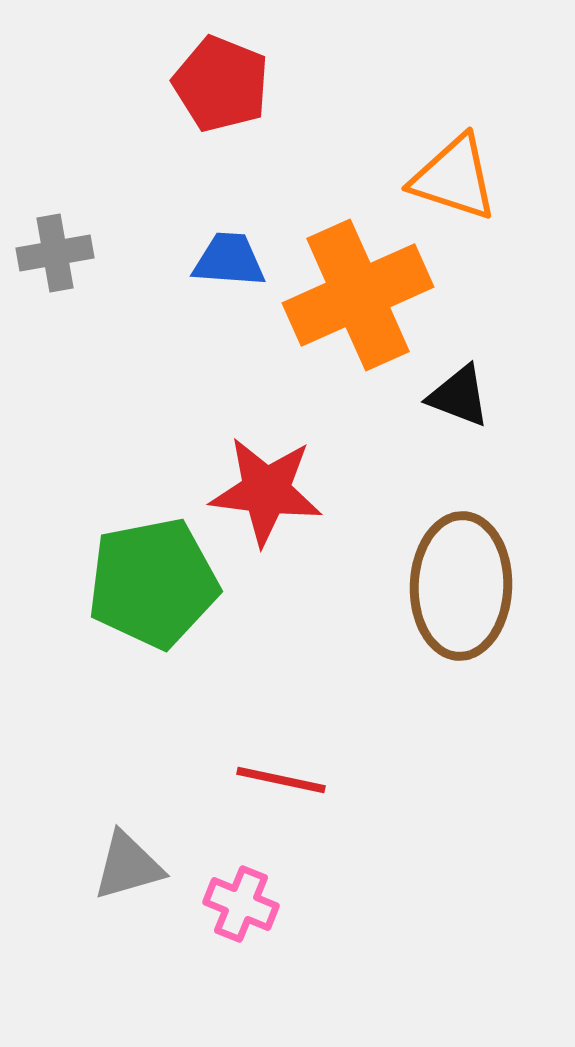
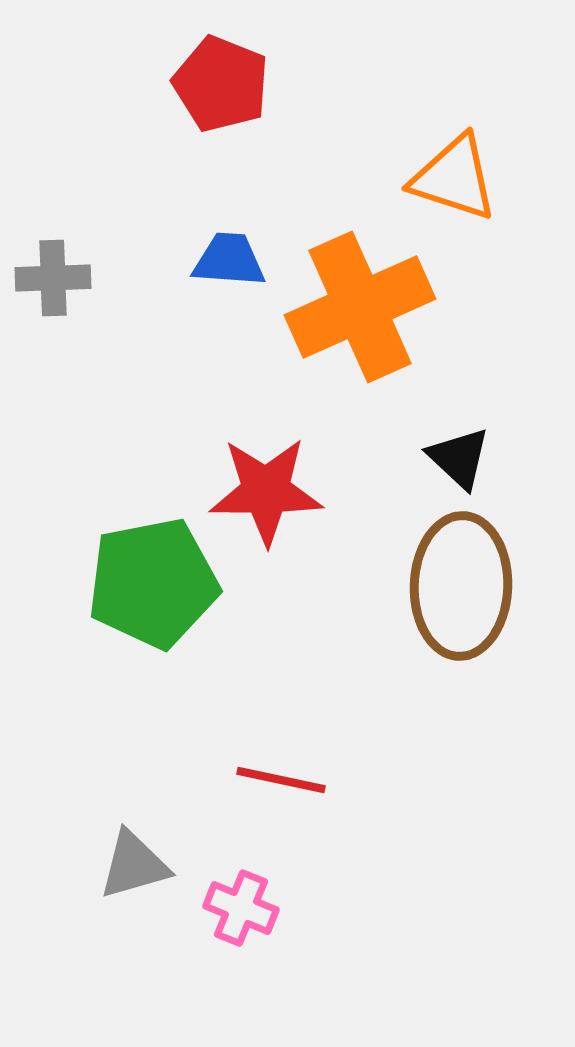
gray cross: moved 2 px left, 25 px down; rotated 8 degrees clockwise
orange cross: moved 2 px right, 12 px down
black triangle: moved 62 px down; rotated 22 degrees clockwise
red star: rotated 7 degrees counterclockwise
gray triangle: moved 6 px right, 1 px up
pink cross: moved 4 px down
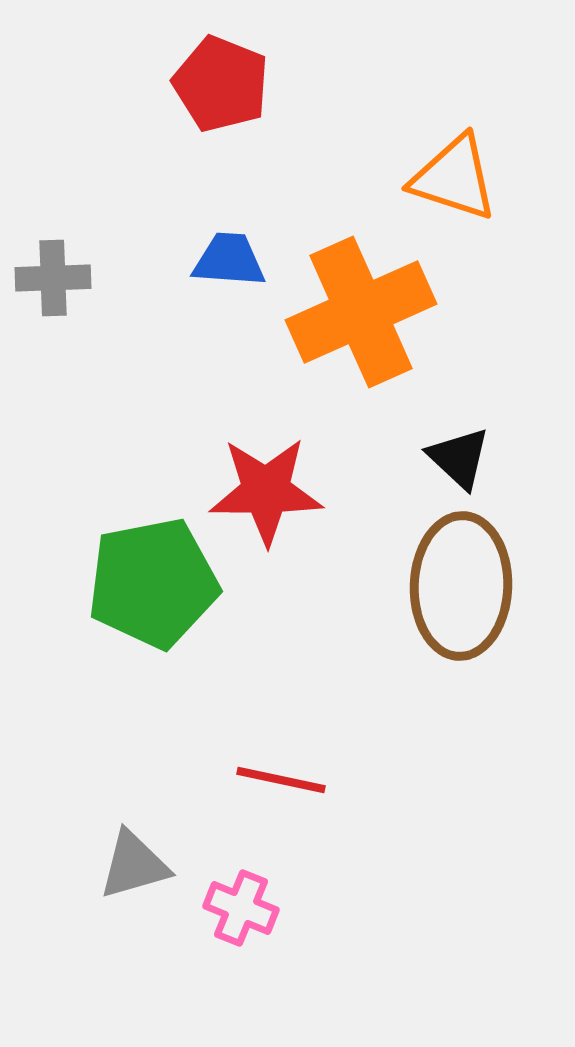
orange cross: moved 1 px right, 5 px down
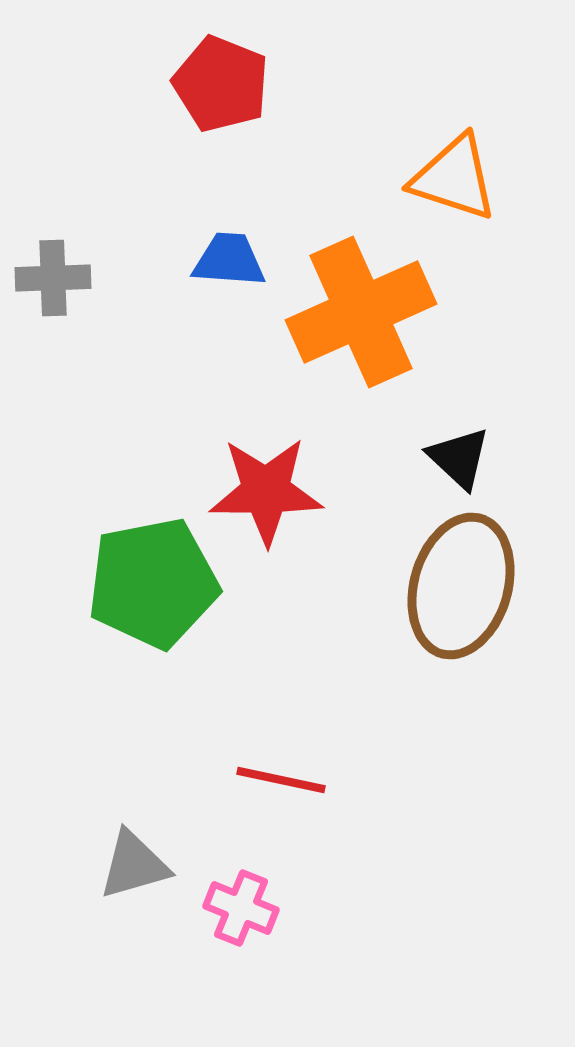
brown ellipse: rotated 14 degrees clockwise
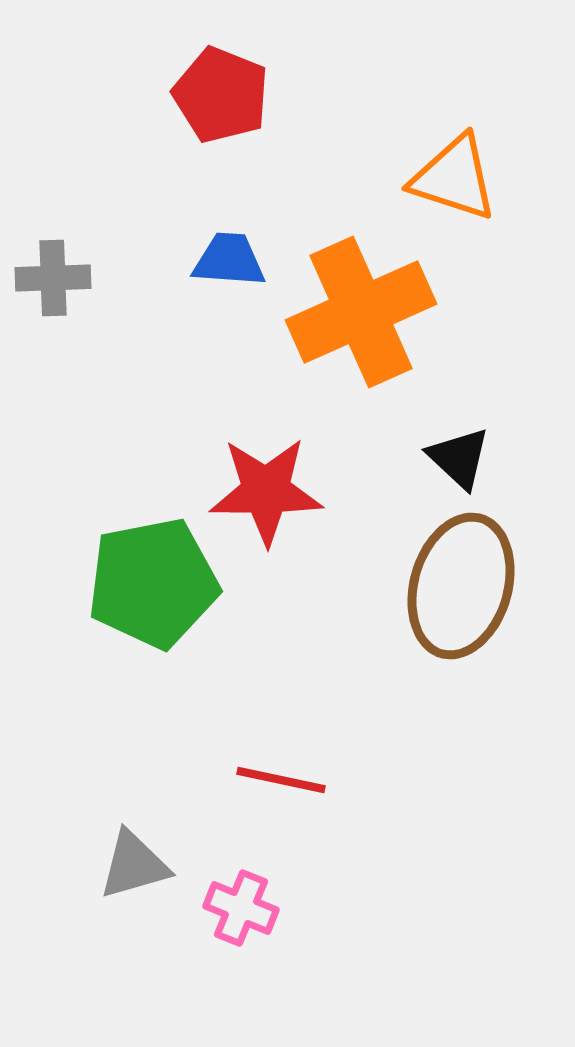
red pentagon: moved 11 px down
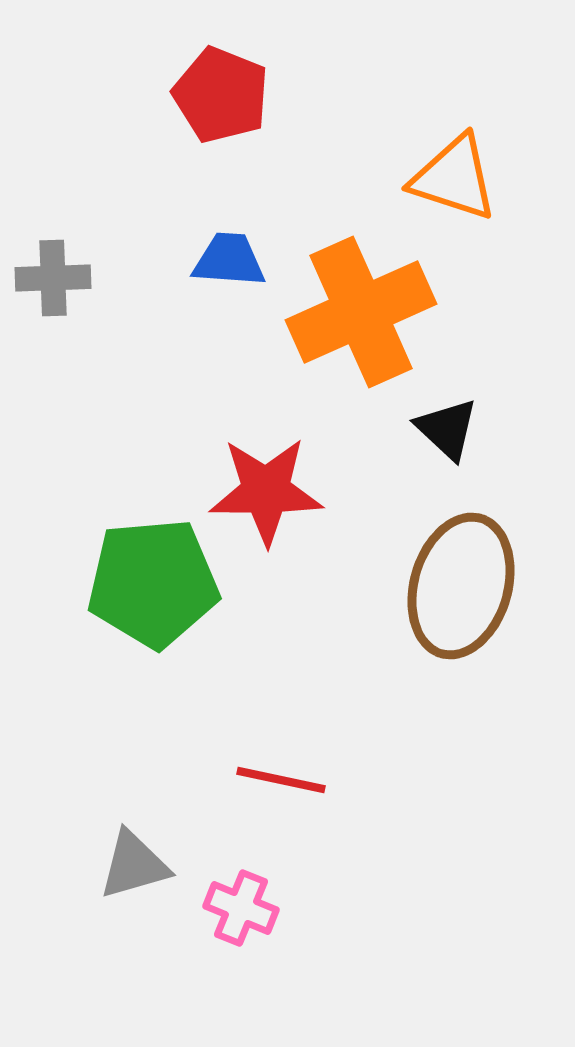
black triangle: moved 12 px left, 29 px up
green pentagon: rotated 6 degrees clockwise
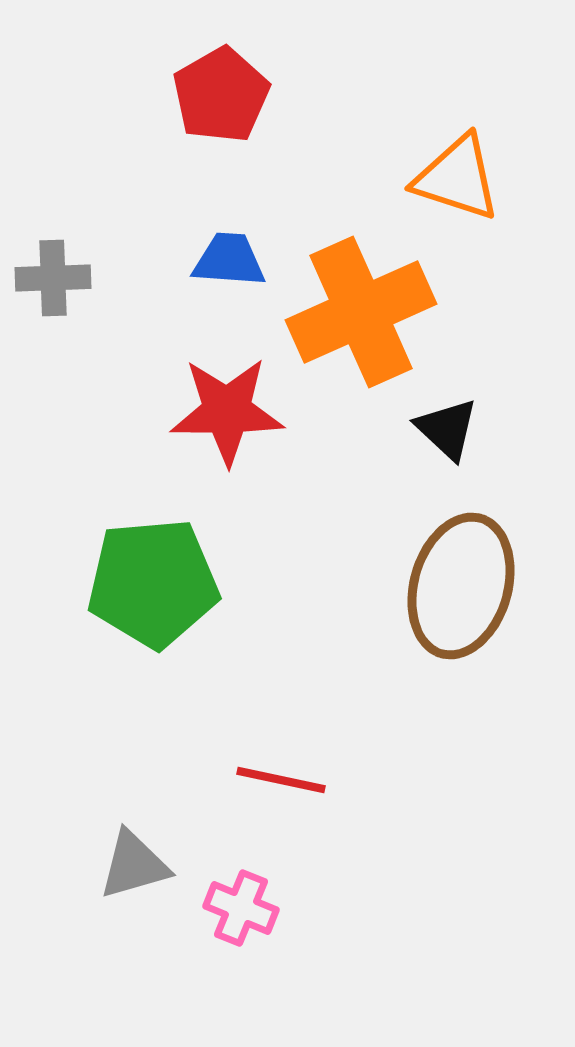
red pentagon: rotated 20 degrees clockwise
orange triangle: moved 3 px right
red star: moved 39 px left, 80 px up
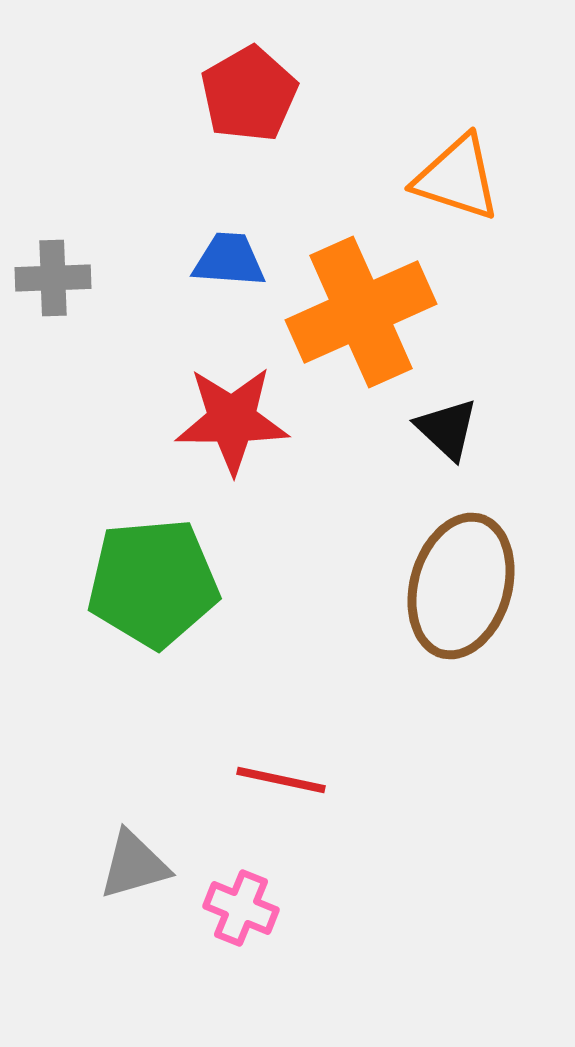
red pentagon: moved 28 px right, 1 px up
red star: moved 5 px right, 9 px down
